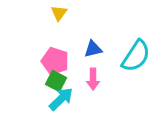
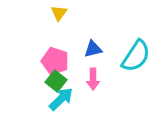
green square: rotated 10 degrees clockwise
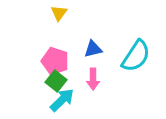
cyan arrow: moved 1 px right, 1 px down
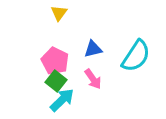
pink pentagon: rotated 8 degrees clockwise
pink arrow: rotated 35 degrees counterclockwise
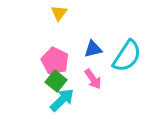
cyan semicircle: moved 9 px left
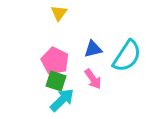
green square: rotated 20 degrees counterclockwise
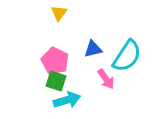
pink arrow: moved 13 px right
cyan arrow: moved 5 px right; rotated 28 degrees clockwise
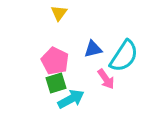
cyan semicircle: moved 3 px left
green square: moved 2 px down; rotated 35 degrees counterclockwise
cyan arrow: moved 4 px right, 1 px up; rotated 12 degrees counterclockwise
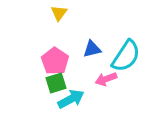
blue triangle: moved 1 px left
cyan semicircle: moved 2 px right
pink pentagon: rotated 8 degrees clockwise
pink arrow: rotated 105 degrees clockwise
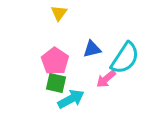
cyan semicircle: moved 1 px left, 2 px down
pink arrow: rotated 20 degrees counterclockwise
green square: rotated 30 degrees clockwise
